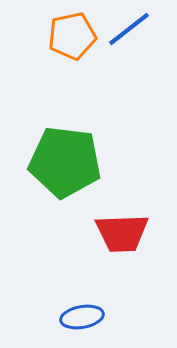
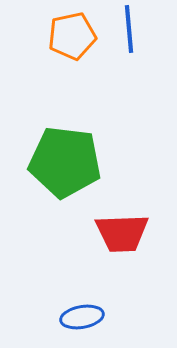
blue line: rotated 57 degrees counterclockwise
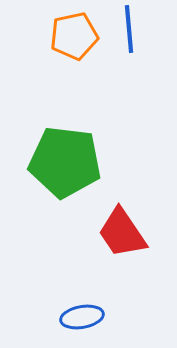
orange pentagon: moved 2 px right
red trapezoid: rotated 58 degrees clockwise
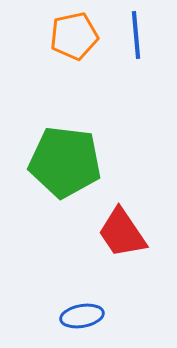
blue line: moved 7 px right, 6 px down
blue ellipse: moved 1 px up
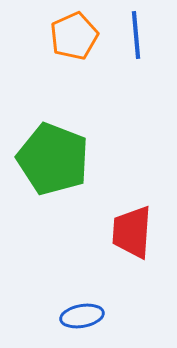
orange pentagon: rotated 12 degrees counterclockwise
green pentagon: moved 12 px left, 3 px up; rotated 14 degrees clockwise
red trapezoid: moved 10 px right, 1 px up; rotated 38 degrees clockwise
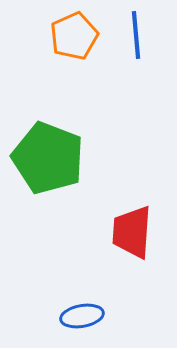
green pentagon: moved 5 px left, 1 px up
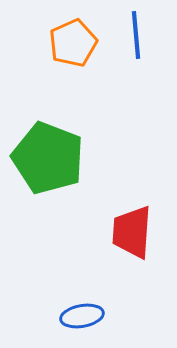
orange pentagon: moved 1 px left, 7 px down
